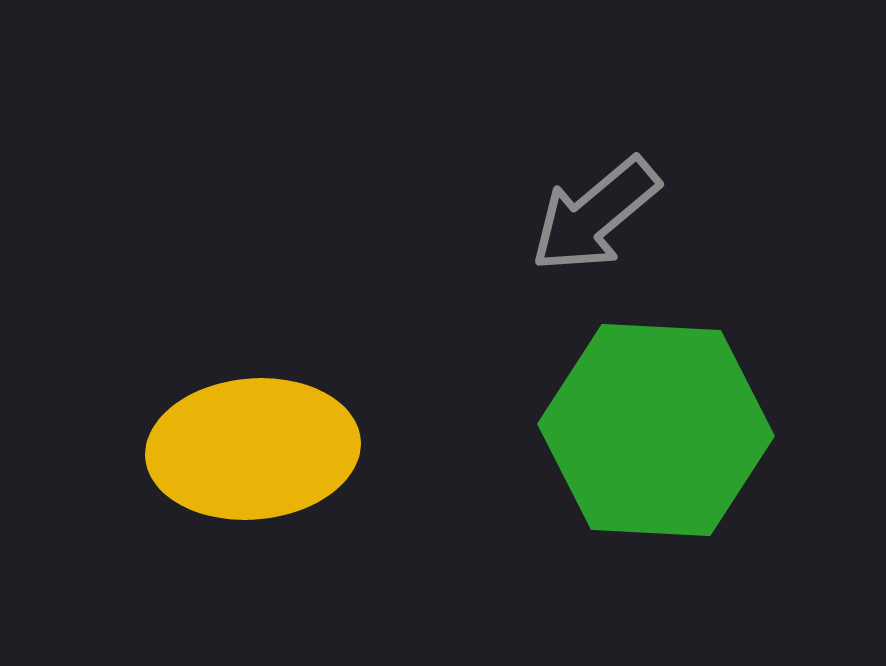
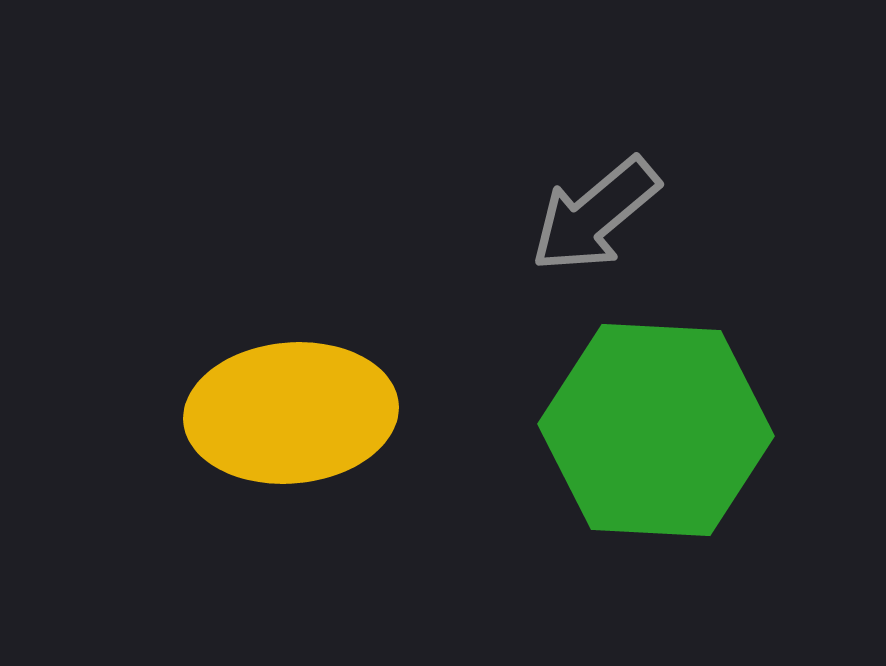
yellow ellipse: moved 38 px right, 36 px up
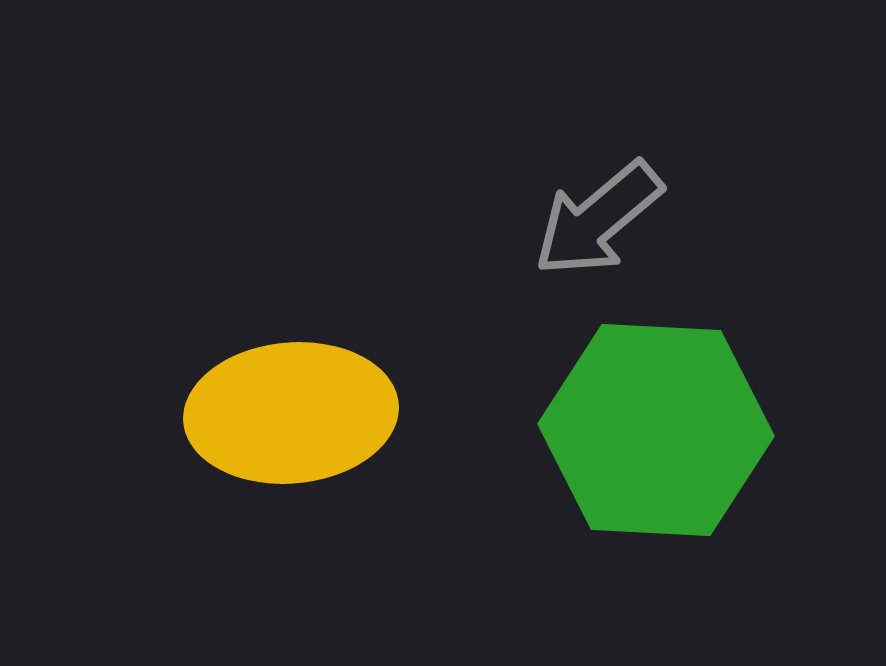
gray arrow: moved 3 px right, 4 px down
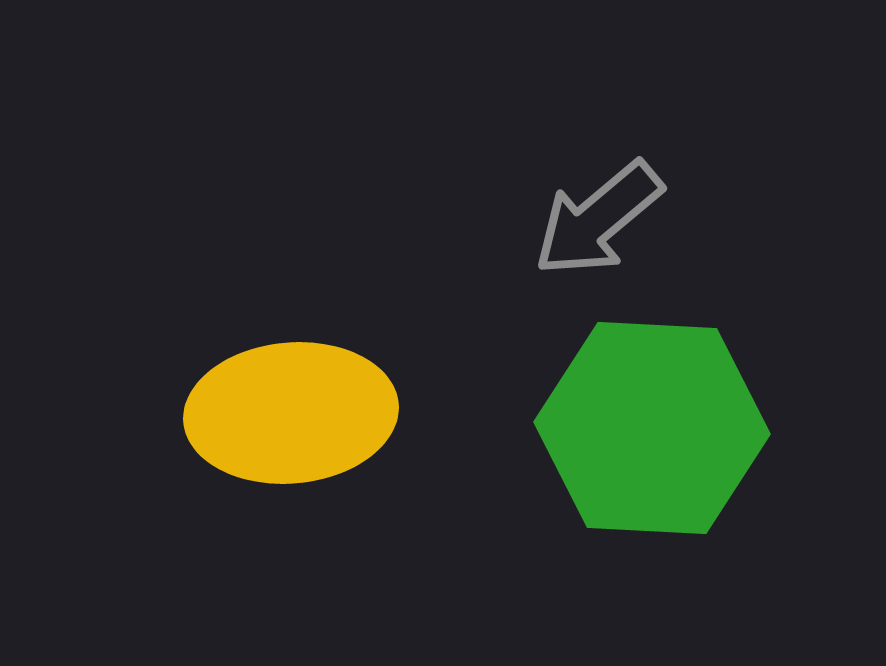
green hexagon: moved 4 px left, 2 px up
